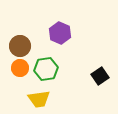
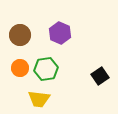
brown circle: moved 11 px up
yellow trapezoid: rotated 15 degrees clockwise
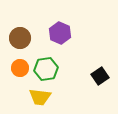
brown circle: moved 3 px down
yellow trapezoid: moved 1 px right, 2 px up
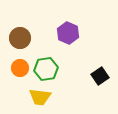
purple hexagon: moved 8 px right
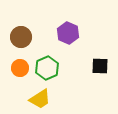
brown circle: moved 1 px right, 1 px up
green hexagon: moved 1 px right, 1 px up; rotated 15 degrees counterclockwise
black square: moved 10 px up; rotated 36 degrees clockwise
yellow trapezoid: moved 2 px down; rotated 40 degrees counterclockwise
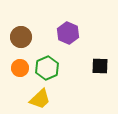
yellow trapezoid: rotated 10 degrees counterclockwise
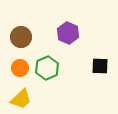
yellow trapezoid: moved 19 px left
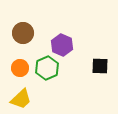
purple hexagon: moved 6 px left, 12 px down
brown circle: moved 2 px right, 4 px up
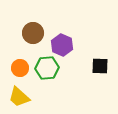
brown circle: moved 10 px right
green hexagon: rotated 20 degrees clockwise
yellow trapezoid: moved 2 px left, 2 px up; rotated 85 degrees clockwise
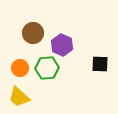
black square: moved 2 px up
